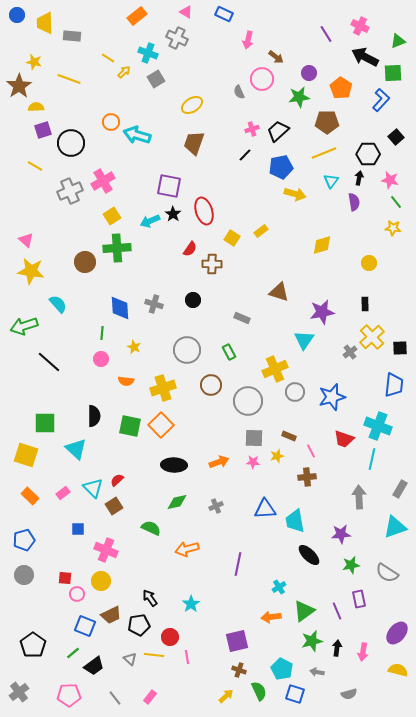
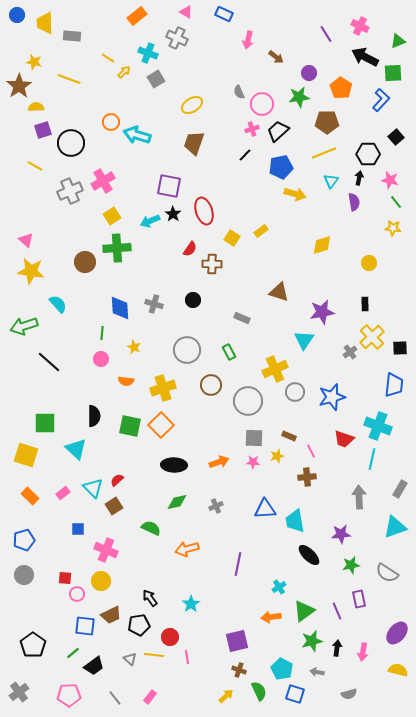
pink circle at (262, 79): moved 25 px down
blue square at (85, 626): rotated 15 degrees counterclockwise
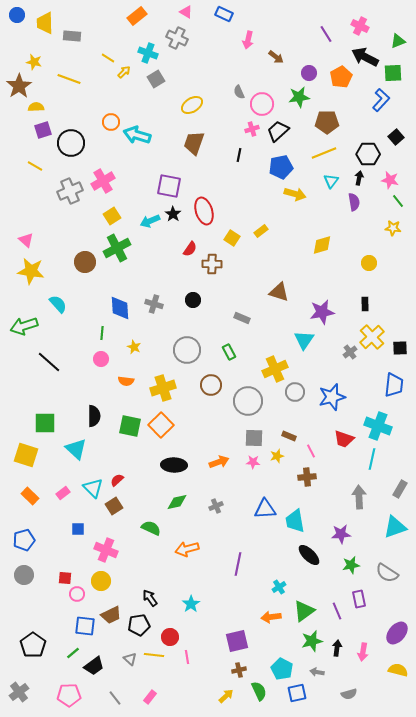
orange pentagon at (341, 88): moved 11 px up; rotated 10 degrees clockwise
black line at (245, 155): moved 6 px left; rotated 32 degrees counterclockwise
green line at (396, 202): moved 2 px right, 1 px up
green cross at (117, 248): rotated 24 degrees counterclockwise
brown cross at (239, 670): rotated 32 degrees counterclockwise
blue square at (295, 694): moved 2 px right, 1 px up; rotated 30 degrees counterclockwise
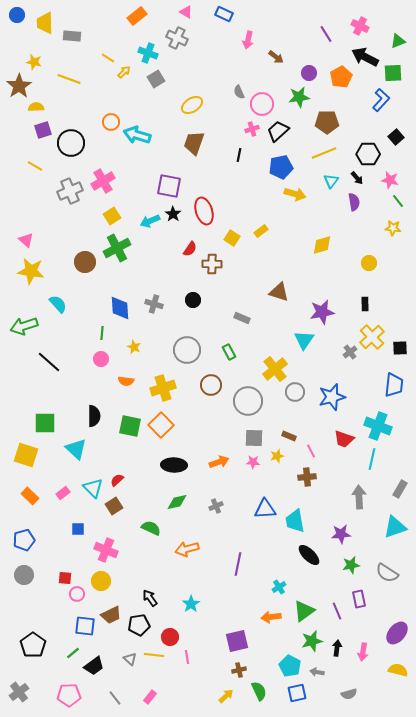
black arrow at (359, 178): moved 2 px left; rotated 128 degrees clockwise
yellow cross at (275, 369): rotated 15 degrees counterclockwise
cyan pentagon at (282, 669): moved 8 px right, 3 px up
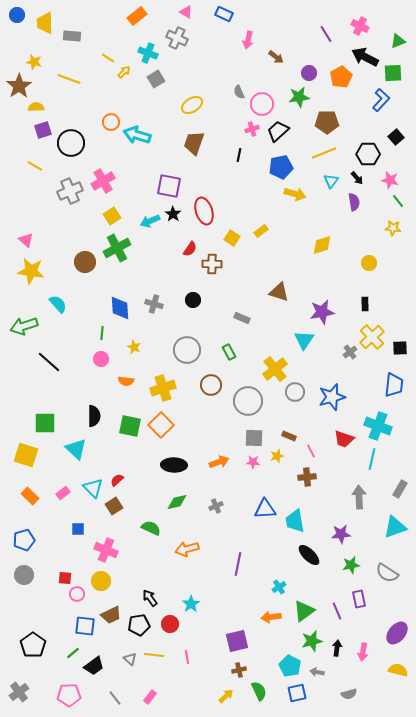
red circle at (170, 637): moved 13 px up
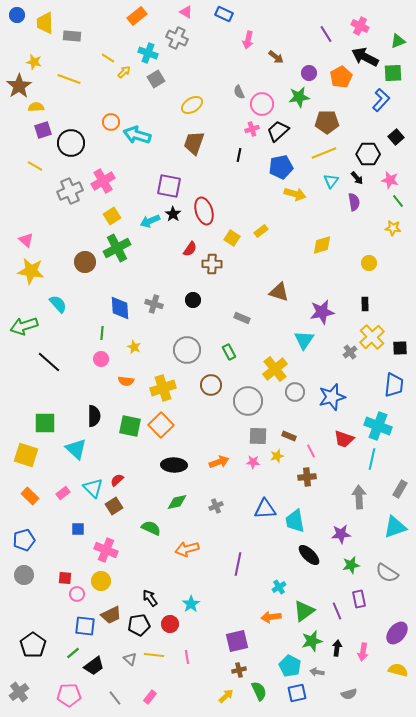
gray square at (254, 438): moved 4 px right, 2 px up
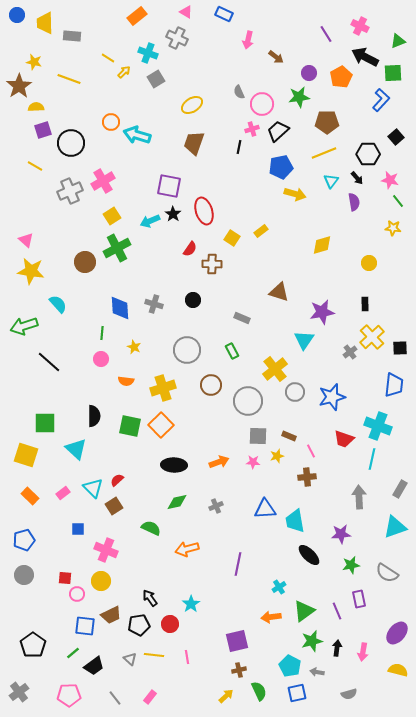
black line at (239, 155): moved 8 px up
green rectangle at (229, 352): moved 3 px right, 1 px up
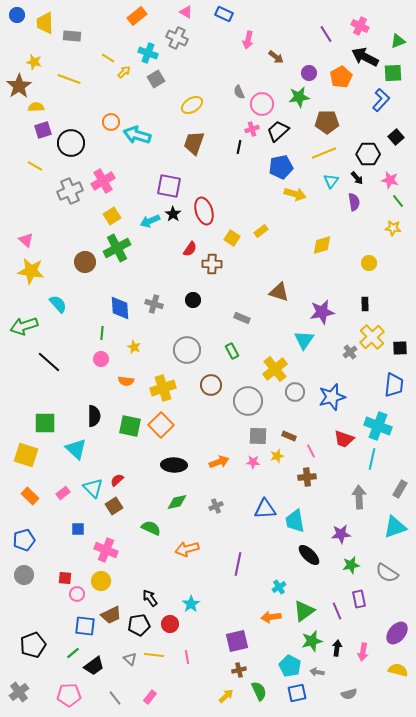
black pentagon at (33, 645): rotated 15 degrees clockwise
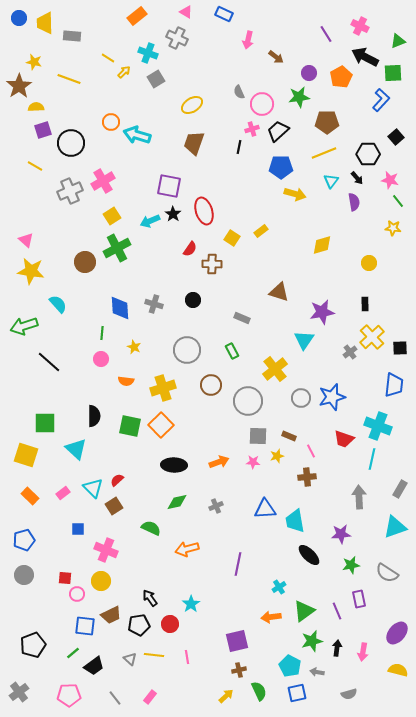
blue circle at (17, 15): moved 2 px right, 3 px down
blue pentagon at (281, 167): rotated 10 degrees clockwise
gray circle at (295, 392): moved 6 px right, 6 px down
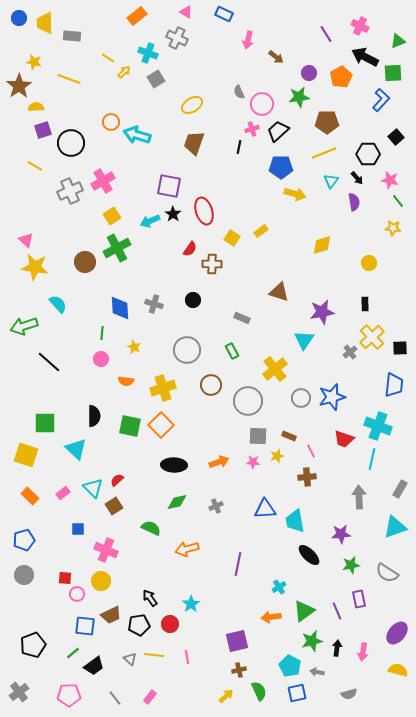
yellow star at (31, 271): moved 4 px right, 4 px up
